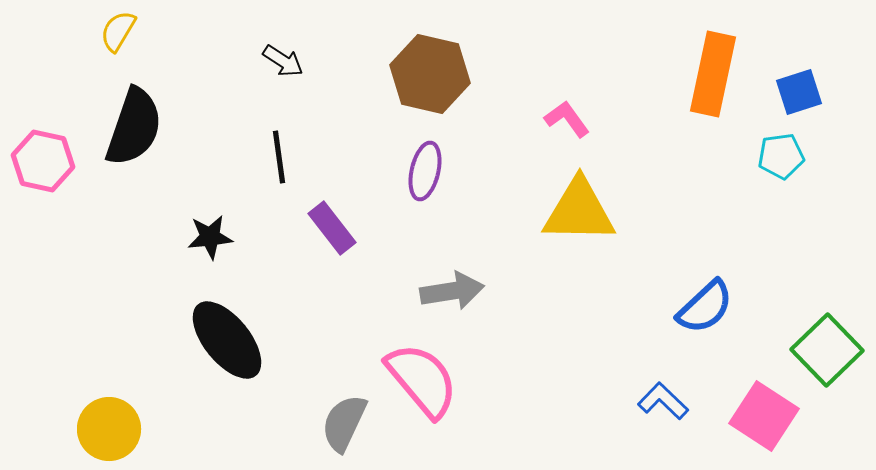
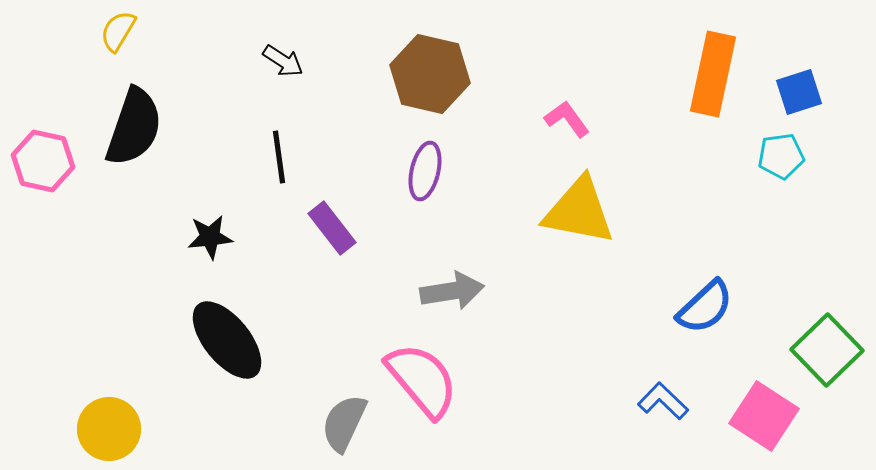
yellow triangle: rotated 10 degrees clockwise
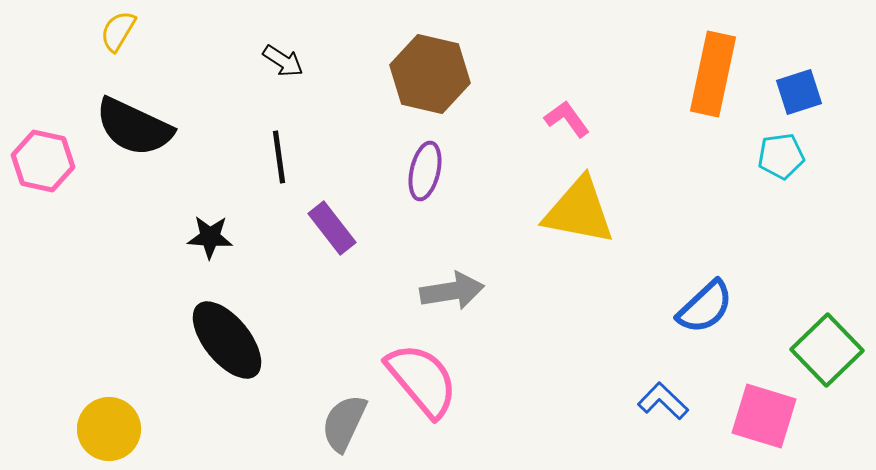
black semicircle: rotated 96 degrees clockwise
black star: rotated 9 degrees clockwise
pink square: rotated 16 degrees counterclockwise
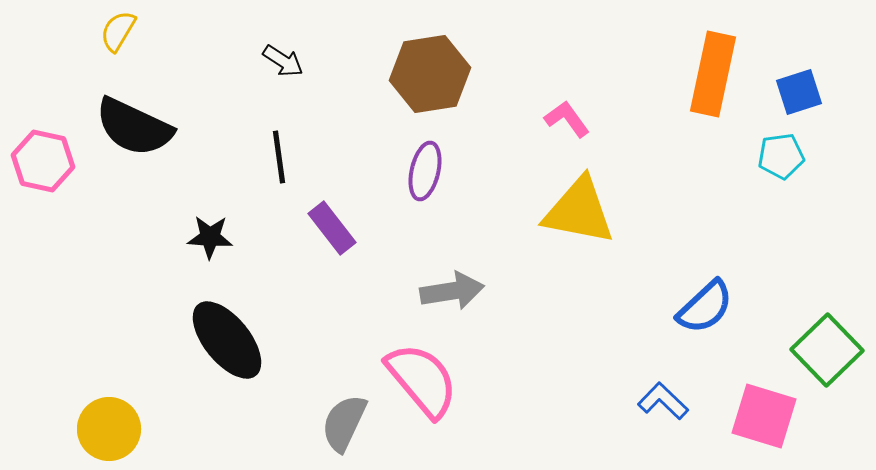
brown hexagon: rotated 22 degrees counterclockwise
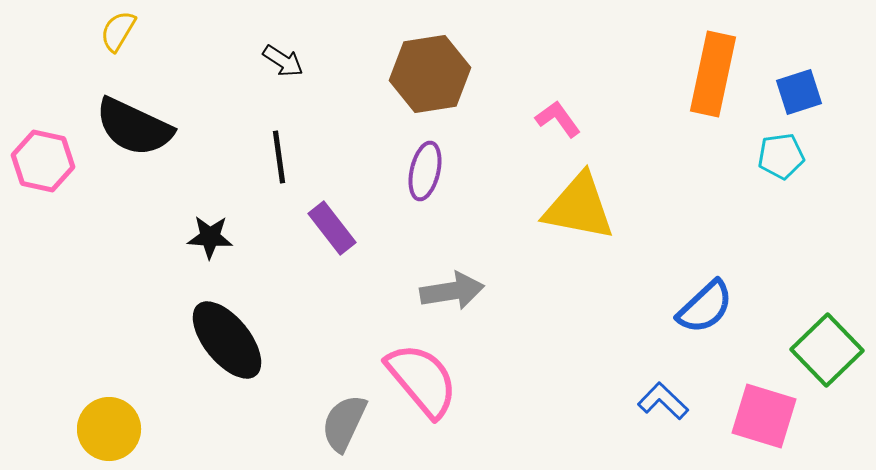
pink L-shape: moved 9 px left
yellow triangle: moved 4 px up
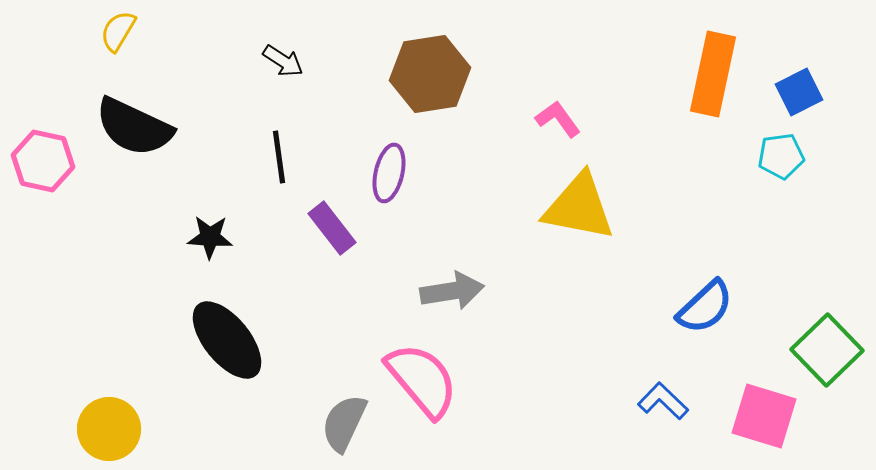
blue square: rotated 9 degrees counterclockwise
purple ellipse: moved 36 px left, 2 px down
